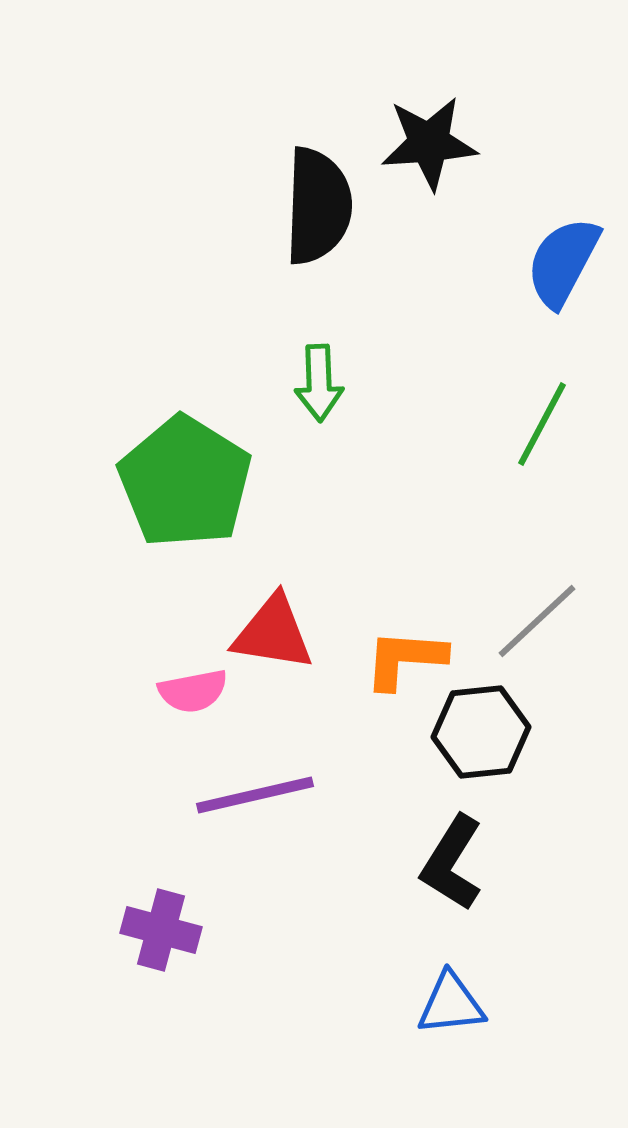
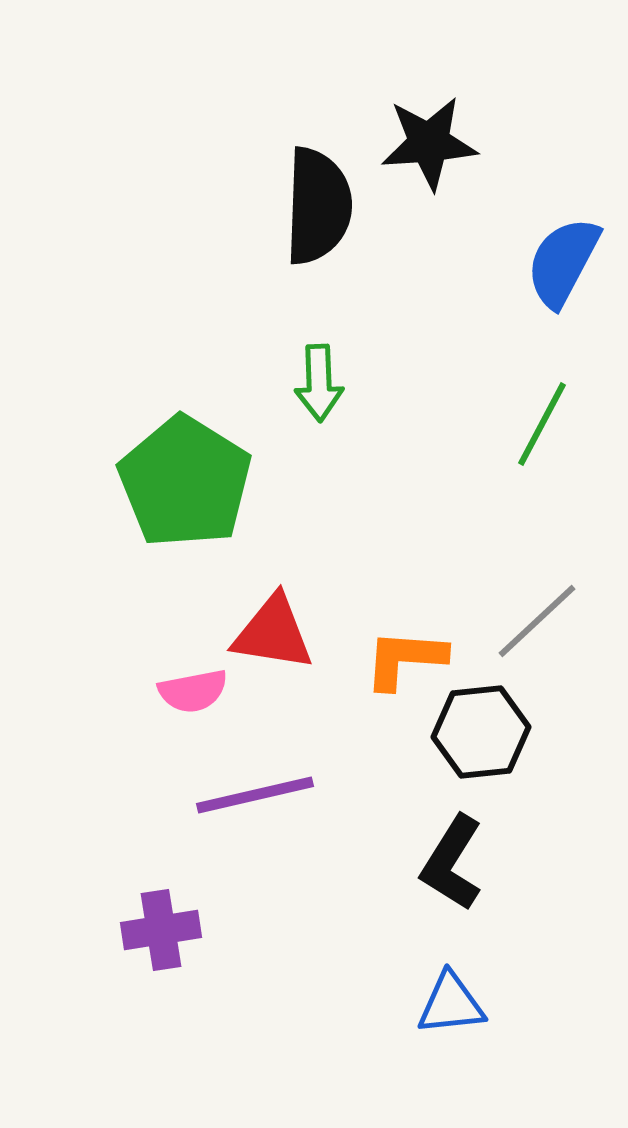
purple cross: rotated 24 degrees counterclockwise
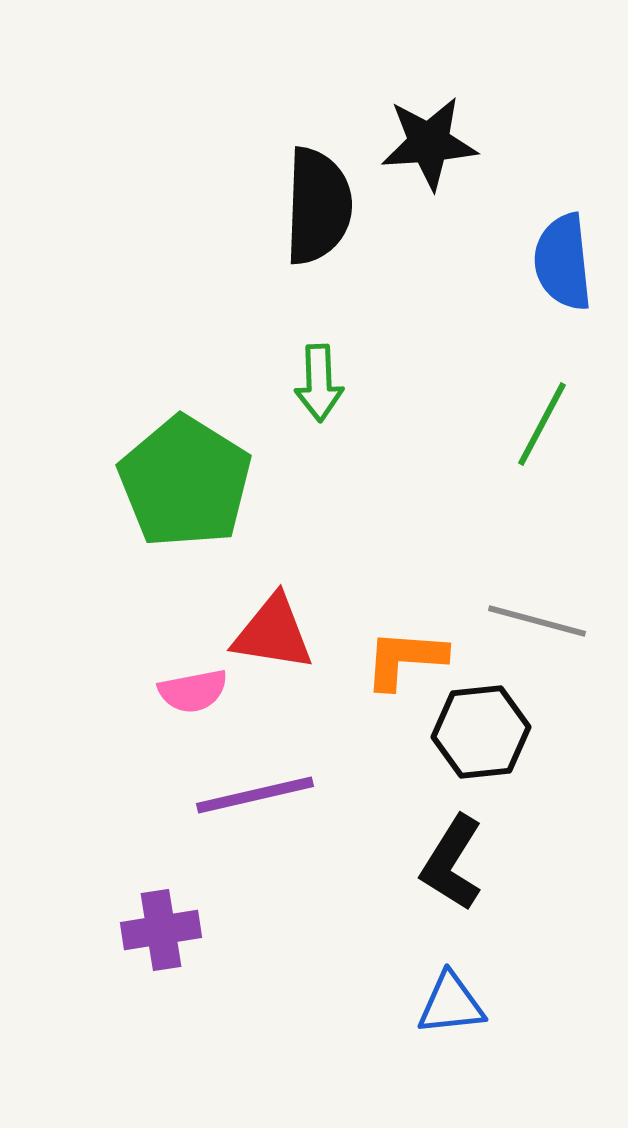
blue semicircle: rotated 34 degrees counterclockwise
gray line: rotated 58 degrees clockwise
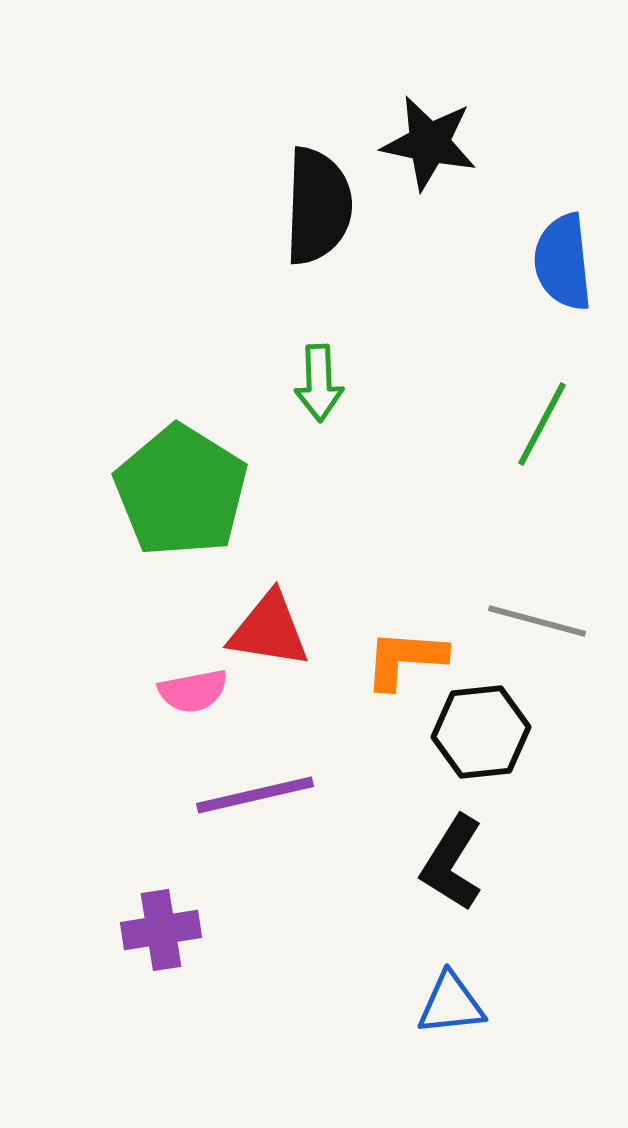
black star: rotated 16 degrees clockwise
green pentagon: moved 4 px left, 9 px down
red triangle: moved 4 px left, 3 px up
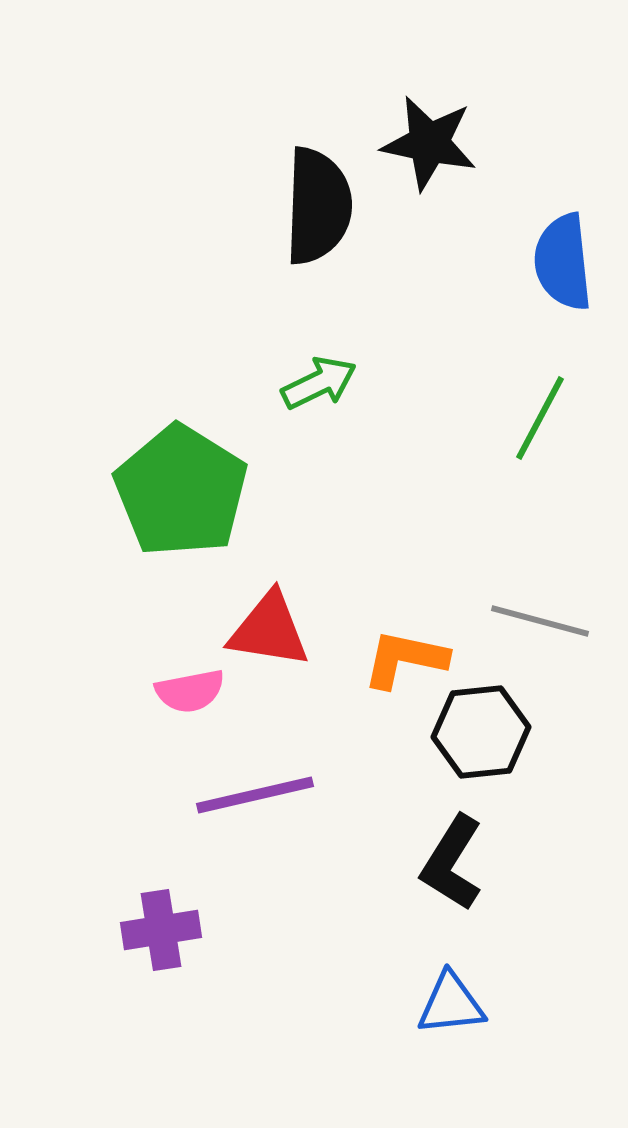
green arrow: rotated 114 degrees counterclockwise
green line: moved 2 px left, 6 px up
gray line: moved 3 px right
orange L-shape: rotated 8 degrees clockwise
pink semicircle: moved 3 px left
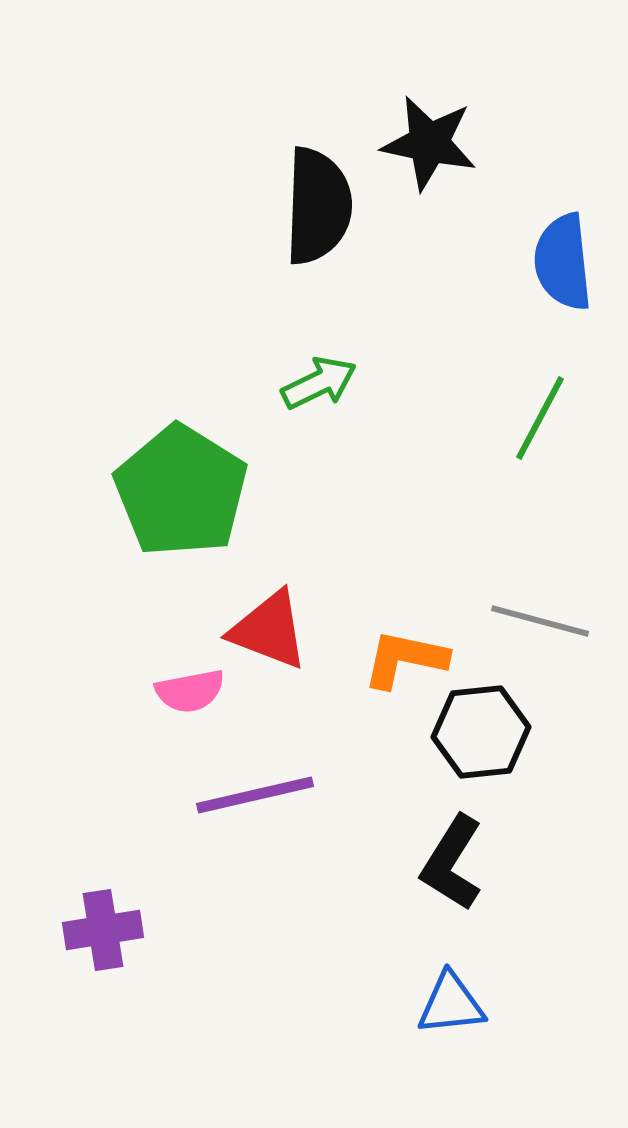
red triangle: rotated 12 degrees clockwise
purple cross: moved 58 px left
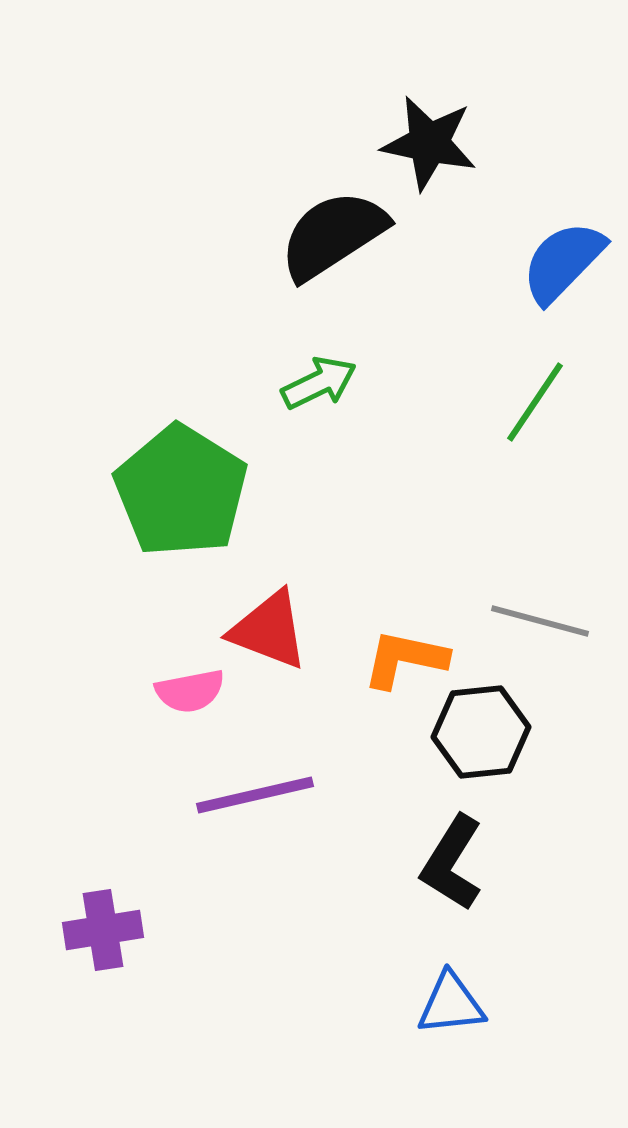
black semicircle: moved 15 px right, 29 px down; rotated 125 degrees counterclockwise
blue semicircle: rotated 50 degrees clockwise
green line: moved 5 px left, 16 px up; rotated 6 degrees clockwise
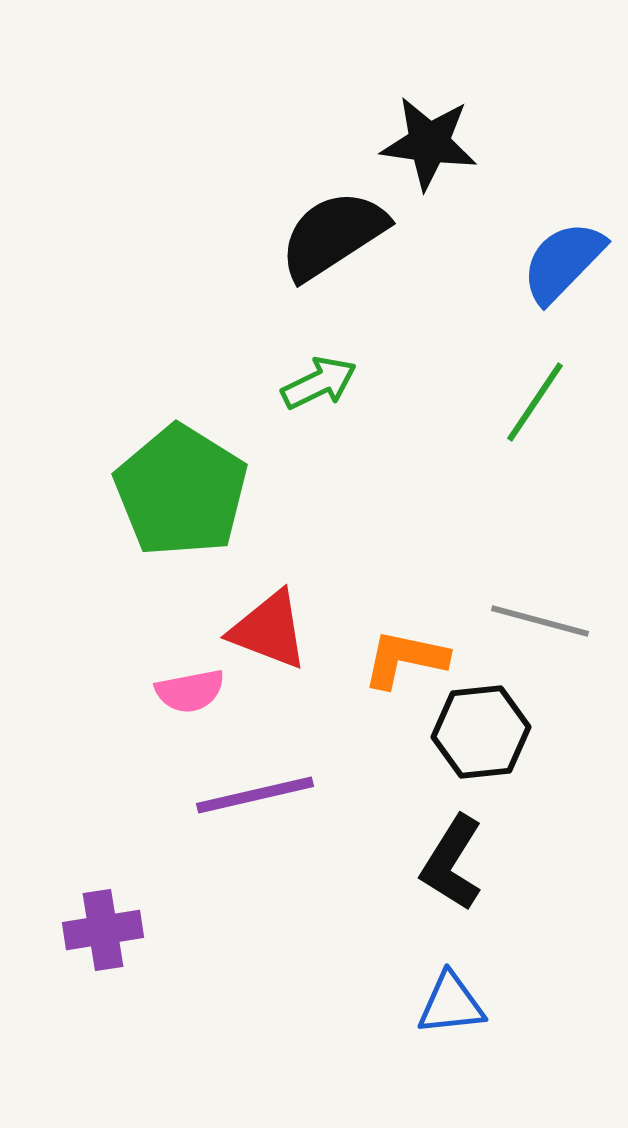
black star: rotated 4 degrees counterclockwise
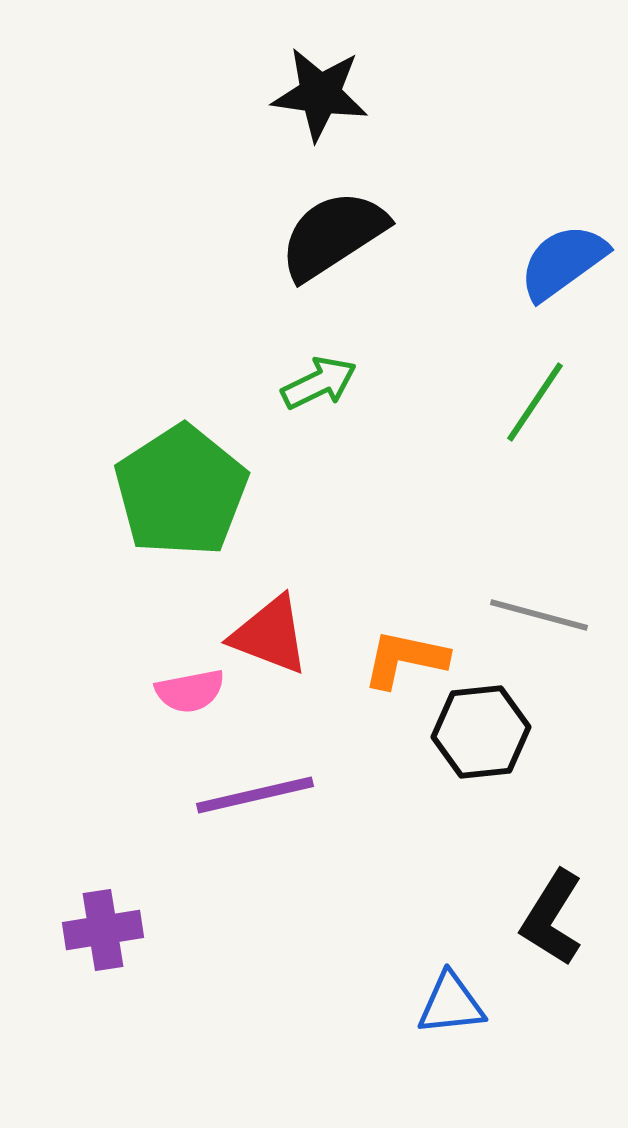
black star: moved 109 px left, 49 px up
blue semicircle: rotated 10 degrees clockwise
green pentagon: rotated 7 degrees clockwise
gray line: moved 1 px left, 6 px up
red triangle: moved 1 px right, 5 px down
black L-shape: moved 100 px right, 55 px down
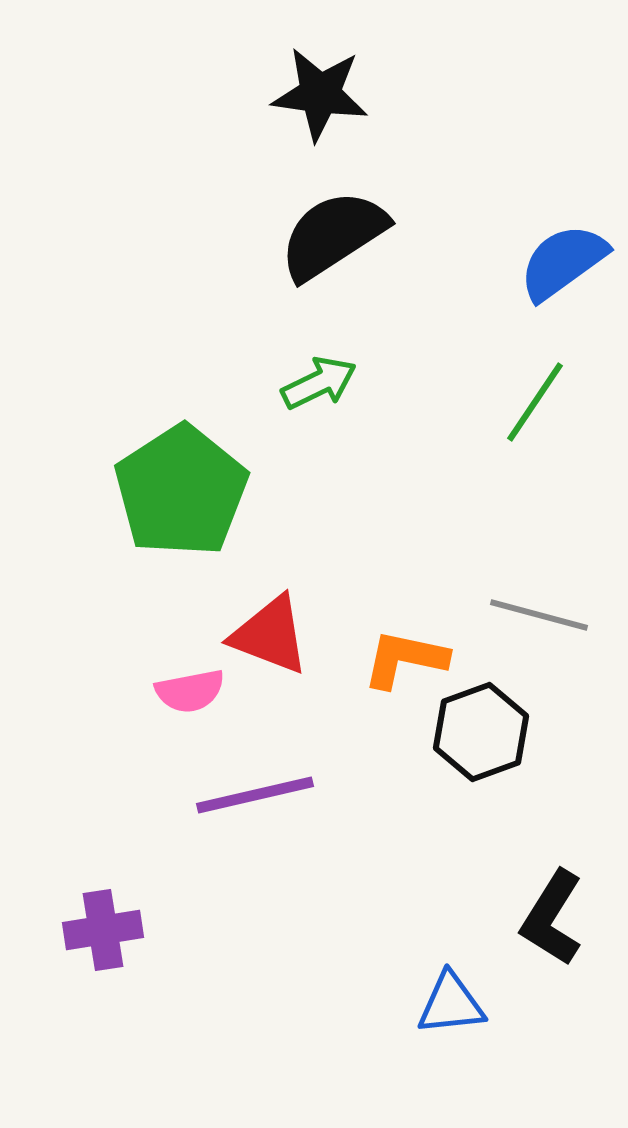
black hexagon: rotated 14 degrees counterclockwise
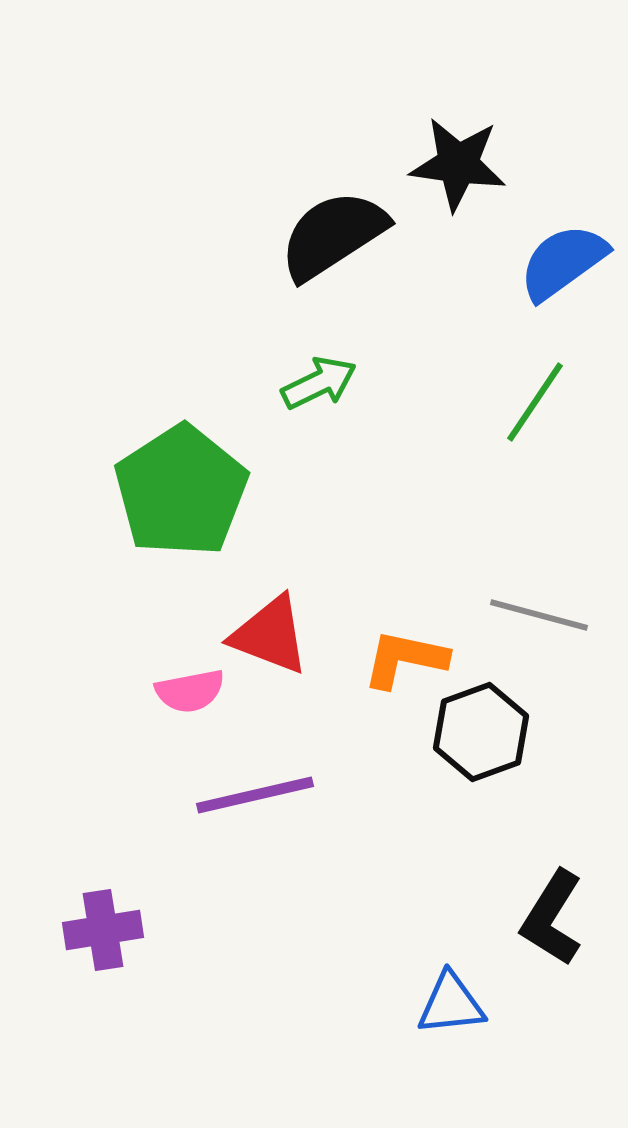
black star: moved 138 px right, 70 px down
